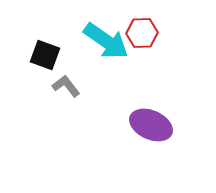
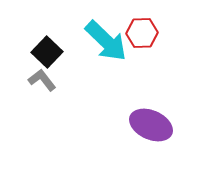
cyan arrow: rotated 9 degrees clockwise
black square: moved 2 px right, 3 px up; rotated 24 degrees clockwise
gray L-shape: moved 24 px left, 6 px up
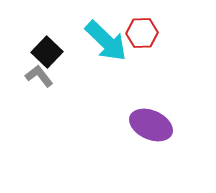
gray L-shape: moved 3 px left, 4 px up
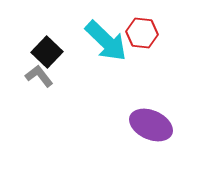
red hexagon: rotated 8 degrees clockwise
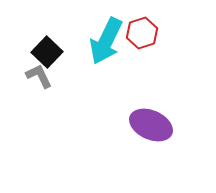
red hexagon: rotated 24 degrees counterclockwise
cyan arrow: rotated 72 degrees clockwise
gray L-shape: rotated 12 degrees clockwise
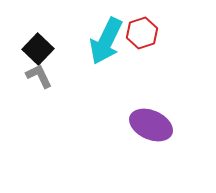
black square: moved 9 px left, 3 px up
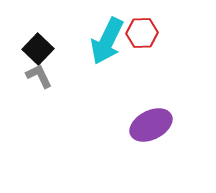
red hexagon: rotated 16 degrees clockwise
cyan arrow: moved 1 px right
purple ellipse: rotated 51 degrees counterclockwise
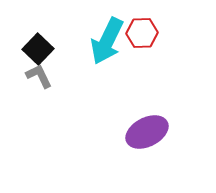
purple ellipse: moved 4 px left, 7 px down
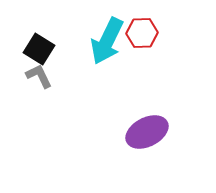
black square: moved 1 px right; rotated 12 degrees counterclockwise
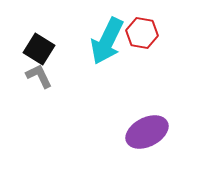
red hexagon: rotated 12 degrees clockwise
